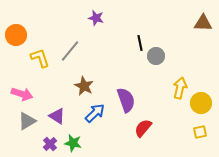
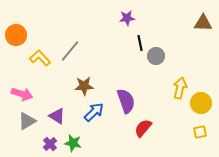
purple star: moved 31 px right; rotated 21 degrees counterclockwise
yellow L-shape: rotated 25 degrees counterclockwise
brown star: rotated 30 degrees counterclockwise
purple semicircle: moved 1 px down
blue arrow: moved 1 px left, 1 px up
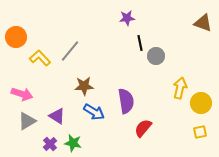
brown triangle: rotated 18 degrees clockwise
orange circle: moved 2 px down
purple semicircle: rotated 10 degrees clockwise
blue arrow: rotated 75 degrees clockwise
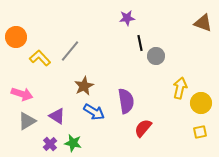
brown star: rotated 24 degrees counterclockwise
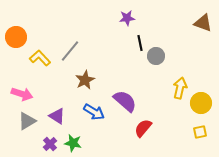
brown star: moved 1 px right, 6 px up
purple semicircle: moved 1 px left; rotated 40 degrees counterclockwise
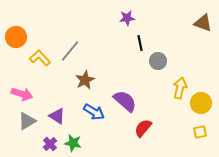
gray circle: moved 2 px right, 5 px down
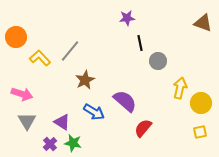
purple triangle: moved 5 px right, 6 px down
gray triangle: rotated 30 degrees counterclockwise
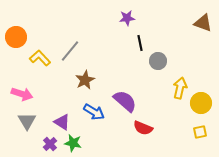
red semicircle: rotated 108 degrees counterclockwise
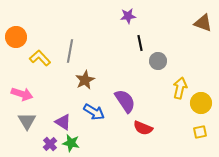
purple star: moved 1 px right, 2 px up
gray line: rotated 30 degrees counterclockwise
purple semicircle: rotated 15 degrees clockwise
purple triangle: moved 1 px right
green star: moved 2 px left
